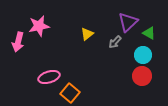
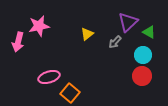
green triangle: moved 1 px up
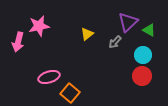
green triangle: moved 2 px up
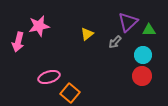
green triangle: rotated 32 degrees counterclockwise
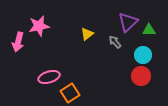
gray arrow: rotated 96 degrees clockwise
red circle: moved 1 px left
orange square: rotated 18 degrees clockwise
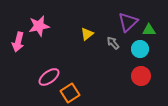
gray arrow: moved 2 px left, 1 px down
cyan circle: moved 3 px left, 6 px up
pink ellipse: rotated 20 degrees counterclockwise
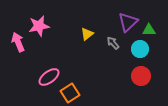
pink arrow: rotated 144 degrees clockwise
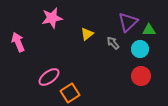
pink star: moved 13 px right, 8 px up
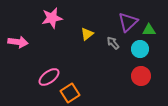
pink arrow: rotated 120 degrees clockwise
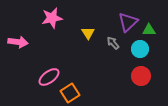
yellow triangle: moved 1 px right, 1 px up; rotated 24 degrees counterclockwise
